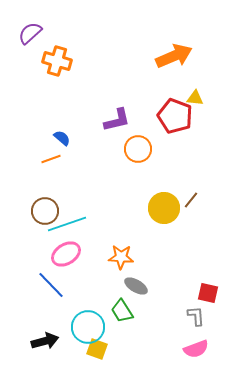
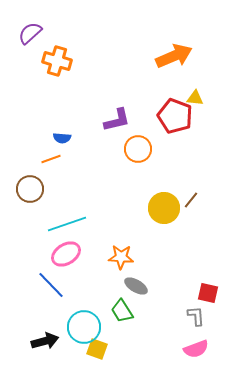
blue semicircle: rotated 144 degrees clockwise
brown circle: moved 15 px left, 22 px up
cyan circle: moved 4 px left
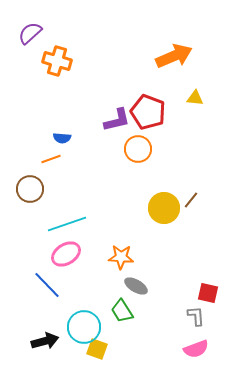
red pentagon: moved 27 px left, 4 px up
blue line: moved 4 px left
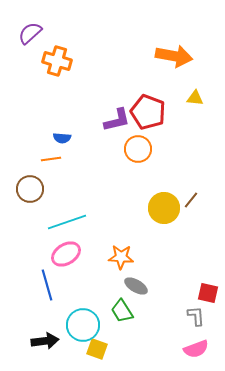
orange arrow: rotated 33 degrees clockwise
orange line: rotated 12 degrees clockwise
cyan line: moved 2 px up
blue line: rotated 28 degrees clockwise
cyan circle: moved 1 px left, 2 px up
black arrow: rotated 8 degrees clockwise
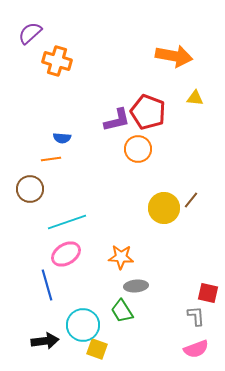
gray ellipse: rotated 35 degrees counterclockwise
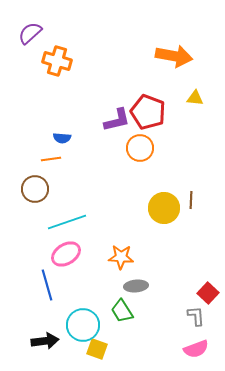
orange circle: moved 2 px right, 1 px up
brown circle: moved 5 px right
brown line: rotated 36 degrees counterclockwise
red square: rotated 30 degrees clockwise
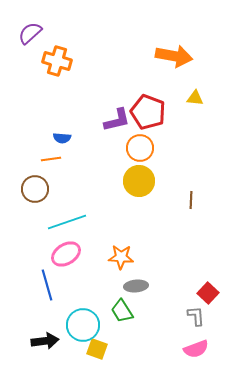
yellow circle: moved 25 px left, 27 px up
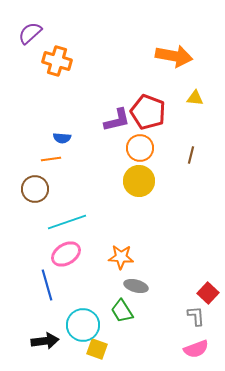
brown line: moved 45 px up; rotated 12 degrees clockwise
gray ellipse: rotated 20 degrees clockwise
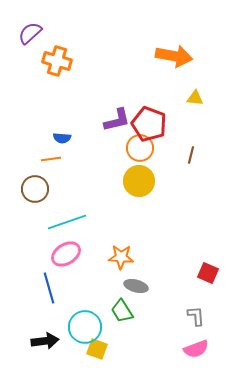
red pentagon: moved 1 px right, 12 px down
blue line: moved 2 px right, 3 px down
red square: moved 20 px up; rotated 20 degrees counterclockwise
cyan circle: moved 2 px right, 2 px down
